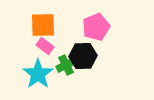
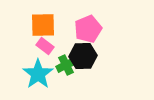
pink pentagon: moved 8 px left, 2 px down
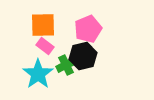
black hexagon: rotated 12 degrees counterclockwise
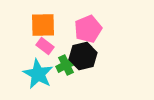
cyan star: rotated 8 degrees counterclockwise
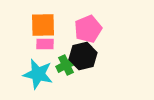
pink rectangle: moved 2 px up; rotated 36 degrees counterclockwise
cyan star: rotated 16 degrees counterclockwise
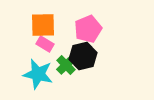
pink rectangle: rotated 30 degrees clockwise
green cross: rotated 18 degrees counterclockwise
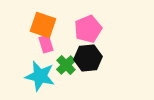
orange square: rotated 20 degrees clockwise
pink rectangle: moved 1 px right; rotated 42 degrees clockwise
black hexagon: moved 5 px right, 2 px down; rotated 8 degrees clockwise
cyan star: moved 2 px right, 2 px down
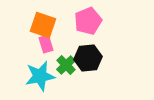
pink pentagon: moved 8 px up
cyan star: rotated 24 degrees counterclockwise
